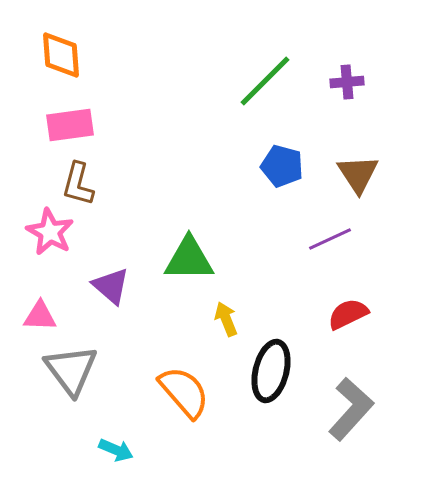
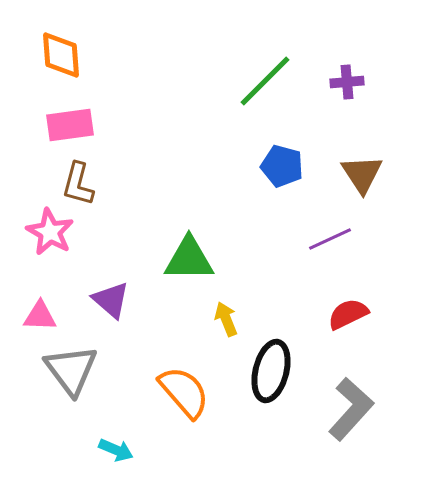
brown triangle: moved 4 px right
purple triangle: moved 14 px down
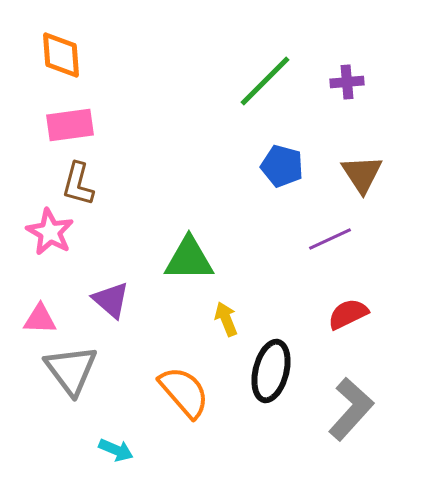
pink triangle: moved 3 px down
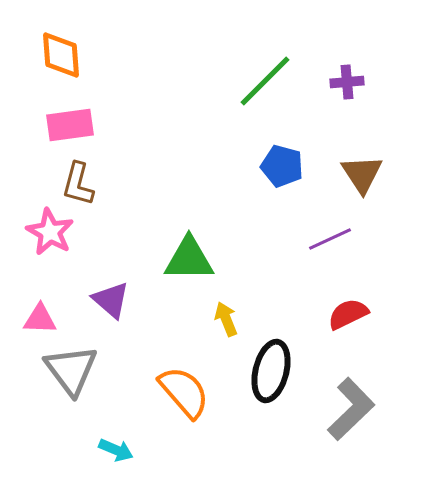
gray L-shape: rotated 4 degrees clockwise
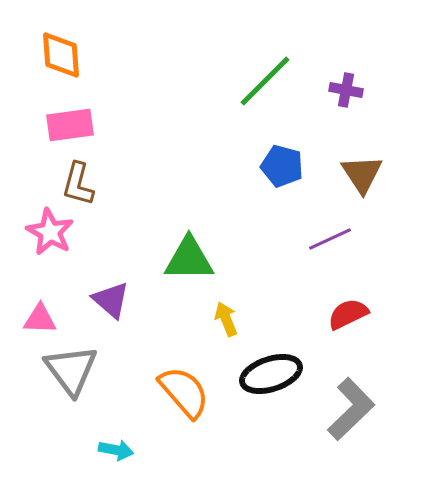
purple cross: moved 1 px left, 8 px down; rotated 16 degrees clockwise
black ellipse: moved 3 px down; rotated 58 degrees clockwise
cyan arrow: rotated 12 degrees counterclockwise
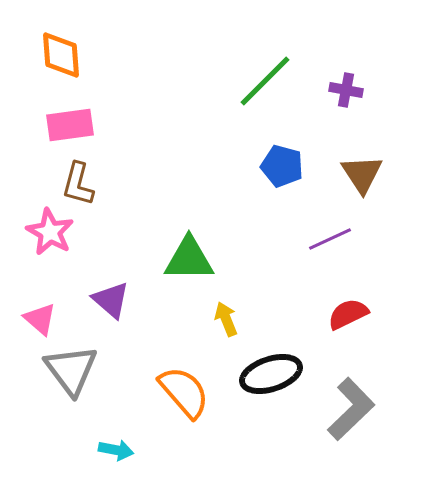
pink triangle: rotated 39 degrees clockwise
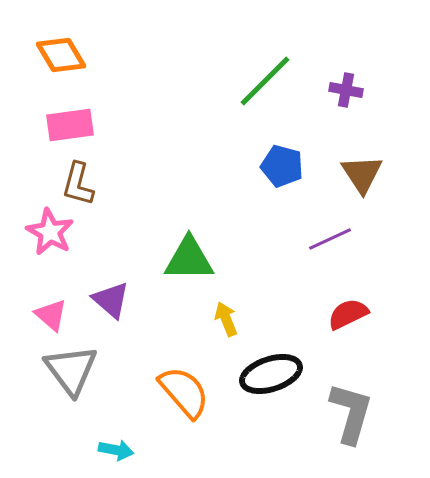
orange diamond: rotated 27 degrees counterclockwise
pink triangle: moved 11 px right, 4 px up
gray L-shape: moved 4 px down; rotated 30 degrees counterclockwise
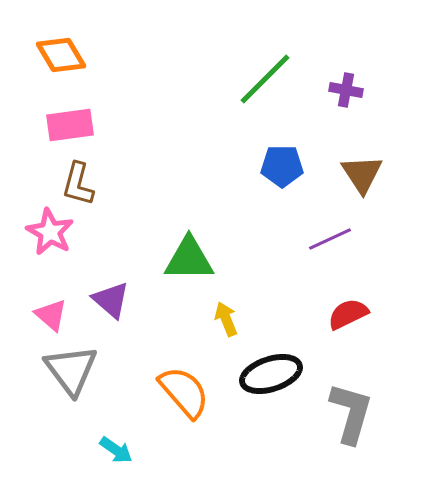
green line: moved 2 px up
blue pentagon: rotated 15 degrees counterclockwise
cyan arrow: rotated 24 degrees clockwise
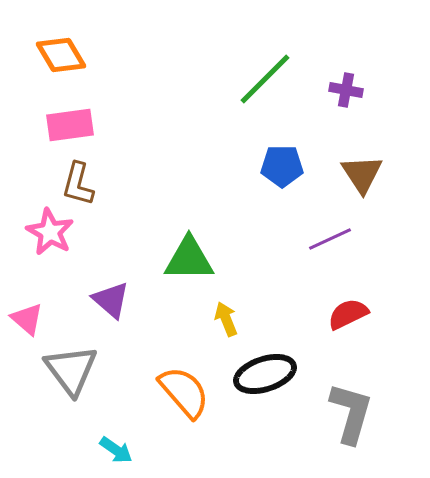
pink triangle: moved 24 px left, 4 px down
black ellipse: moved 6 px left
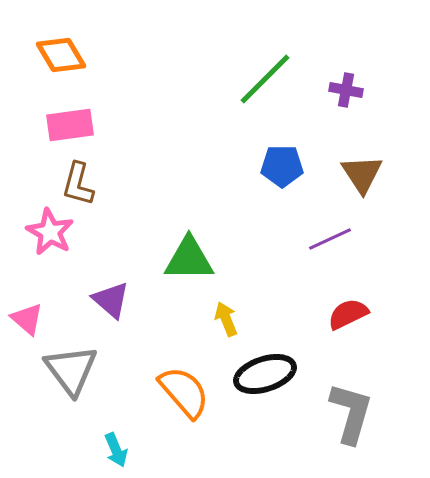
cyan arrow: rotated 32 degrees clockwise
